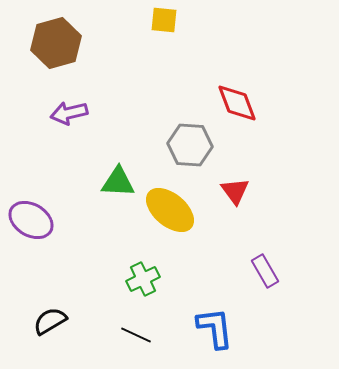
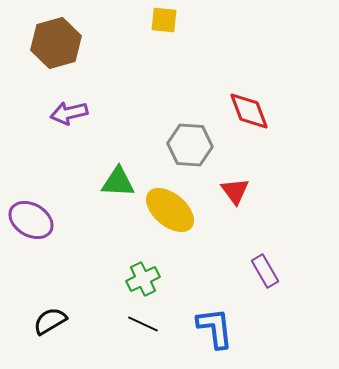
red diamond: moved 12 px right, 8 px down
black line: moved 7 px right, 11 px up
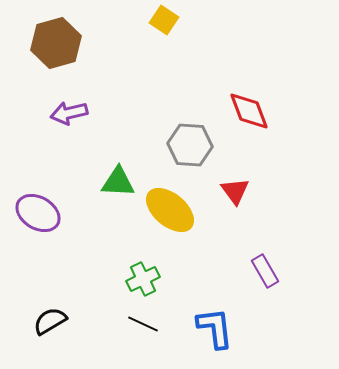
yellow square: rotated 28 degrees clockwise
purple ellipse: moved 7 px right, 7 px up
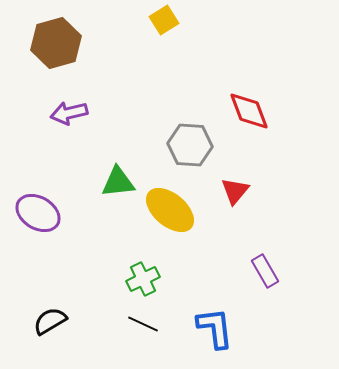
yellow square: rotated 24 degrees clockwise
green triangle: rotated 9 degrees counterclockwise
red triangle: rotated 16 degrees clockwise
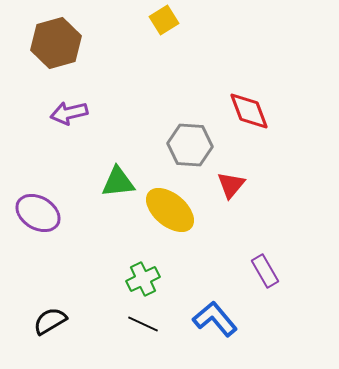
red triangle: moved 4 px left, 6 px up
blue L-shape: moved 9 px up; rotated 33 degrees counterclockwise
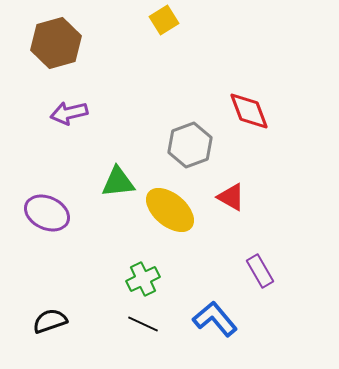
gray hexagon: rotated 24 degrees counterclockwise
red triangle: moved 12 px down; rotated 40 degrees counterclockwise
purple ellipse: moved 9 px right; rotated 6 degrees counterclockwise
purple rectangle: moved 5 px left
black semicircle: rotated 12 degrees clockwise
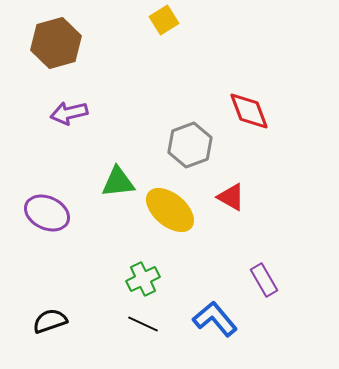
purple rectangle: moved 4 px right, 9 px down
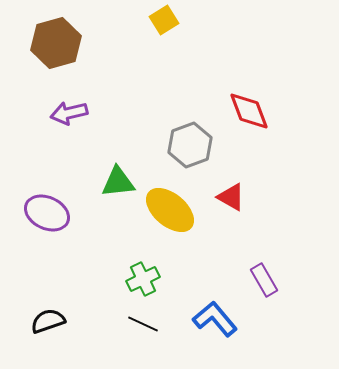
black semicircle: moved 2 px left
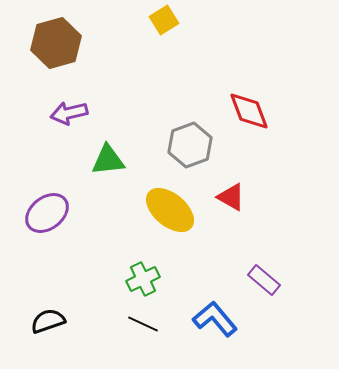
green triangle: moved 10 px left, 22 px up
purple ellipse: rotated 63 degrees counterclockwise
purple rectangle: rotated 20 degrees counterclockwise
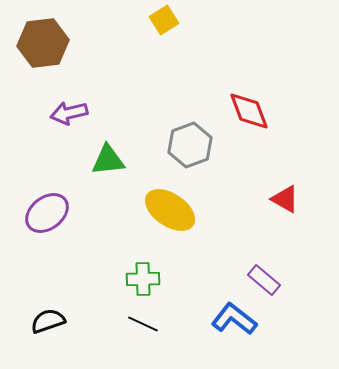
brown hexagon: moved 13 px left; rotated 9 degrees clockwise
red triangle: moved 54 px right, 2 px down
yellow ellipse: rotated 6 degrees counterclockwise
green cross: rotated 24 degrees clockwise
blue L-shape: moved 19 px right; rotated 12 degrees counterclockwise
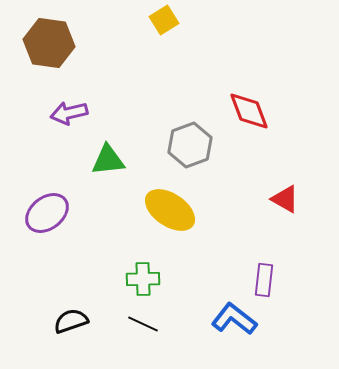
brown hexagon: moved 6 px right; rotated 15 degrees clockwise
purple rectangle: rotated 56 degrees clockwise
black semicircle: moved 23 px right
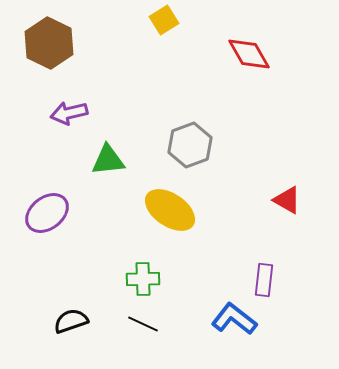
brown hexagon: rotated 18 degrees clockwise
red diamond: moved 57 px up; rotated 9 degrees counterclockwise
red triangle: moved 2 px right, 1 px down
